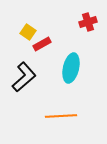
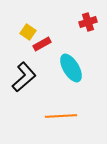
cyan ellipse: rotated 44 degrees counterclockwise
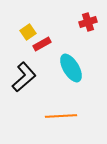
yellow square: rotated 21 degrees clockwise
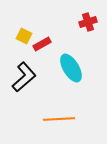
yellow square: moved 4 px left, 4 px down; rotated 28 degrees counterclockwise
orange line: moved 2 px left, 3 px down
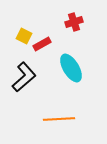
red cross: moved 14 px left
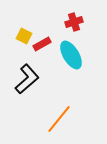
cyan ellipse: moved 13 px up
black L-shape: moved 3 px right, 2 px down
orange line: rotated 48 degrees counterclockwise
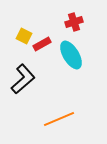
black L-shape: moved 4 px left
orange line: rotated 28 degrees clockwise
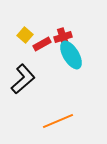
red cross: moved 11 px left, 15 px down
yellow square: moved 1 px right, 1 px up; rotated 14 degrees clockwise
orange line: moved 1 px left, 2 px down
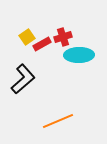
yellow square: moved 2 px right, 2 px down; rotated 14 degrees clockwise
cyan ellipse: moved 8 px right; rotated 60 degrees counterclockwise
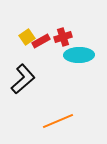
red rectangle: moved 1 px left, 3 px up
